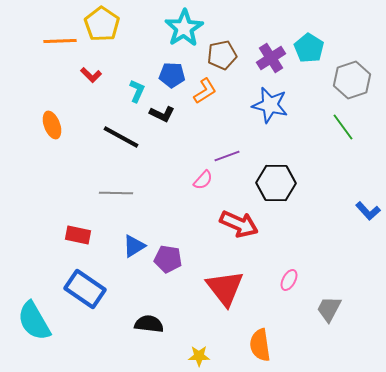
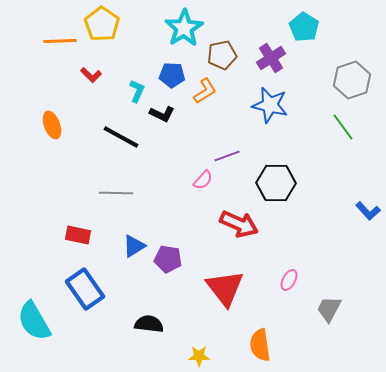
cyan pentagon: moved 5 px left, 21 px up
blue rectangle: rotated 21 degrees clockwise
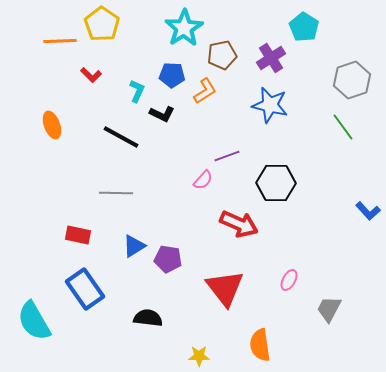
black semicircle: moved 1 px left, 6 px up
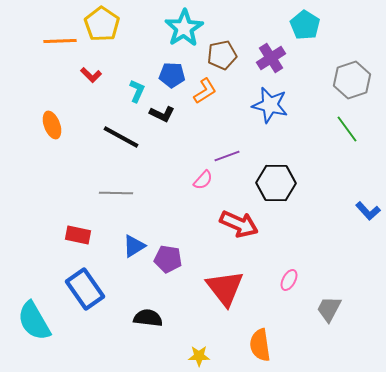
cyan pentagon: moved 1 px right, 2 px up
green line: moved 4 px right, 2 px down
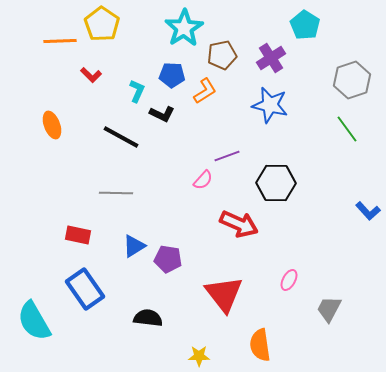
red triangle: moved 1 px left, 6 px down
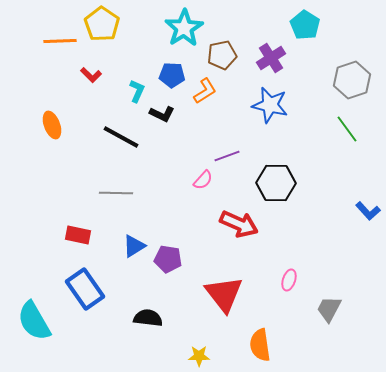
pink ellipse: rotated 10 degrees counterclockwise
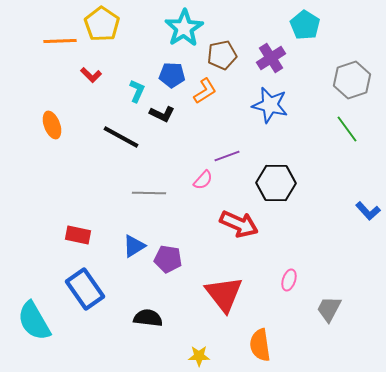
gray line: moved 33 px right
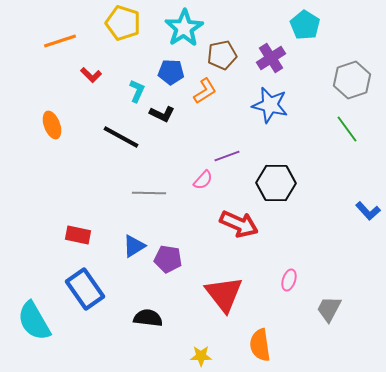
yellow pentagon: moved 21 px right, 1 px up; rotated 16 degrees counterclockwise
orange line: rotated 16 degrees counterclockwise
blue pentagon: moved 1 px left, 3 px up
yellow star: moved 2 px right
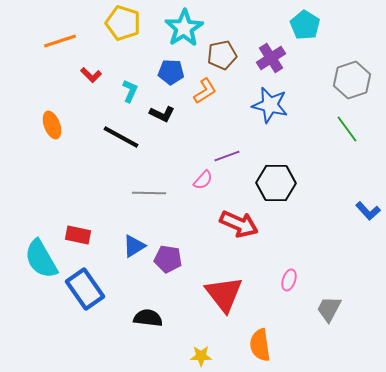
cyan L-shape: moved 7 px left
cyan semicircle: moved 7 px right, 62 px up
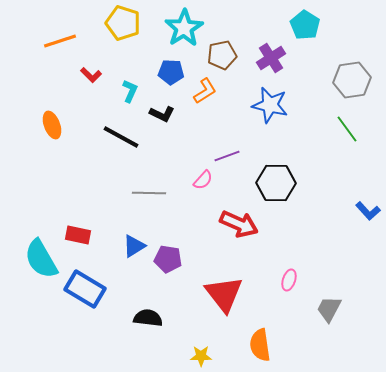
gray hexagon: rotated 9 degrees clockwise
blue rectangle: rotated 24 degrees counterclockwise
